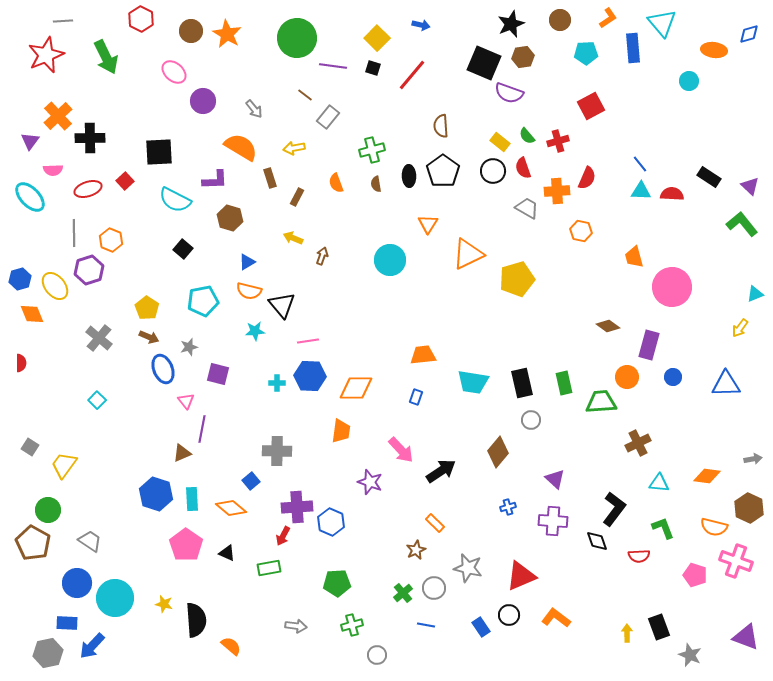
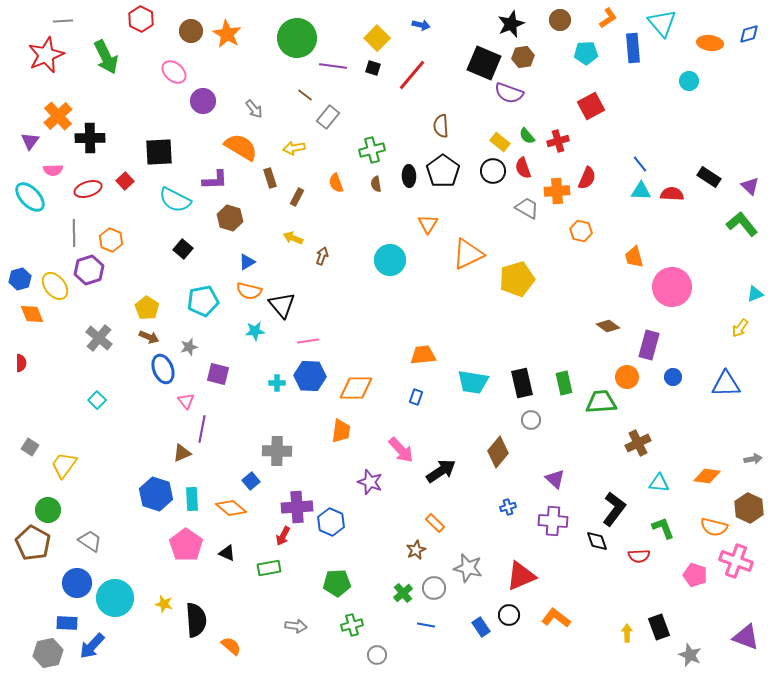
orange ellipse at (714, 50): moved 4 px left, 7 px up
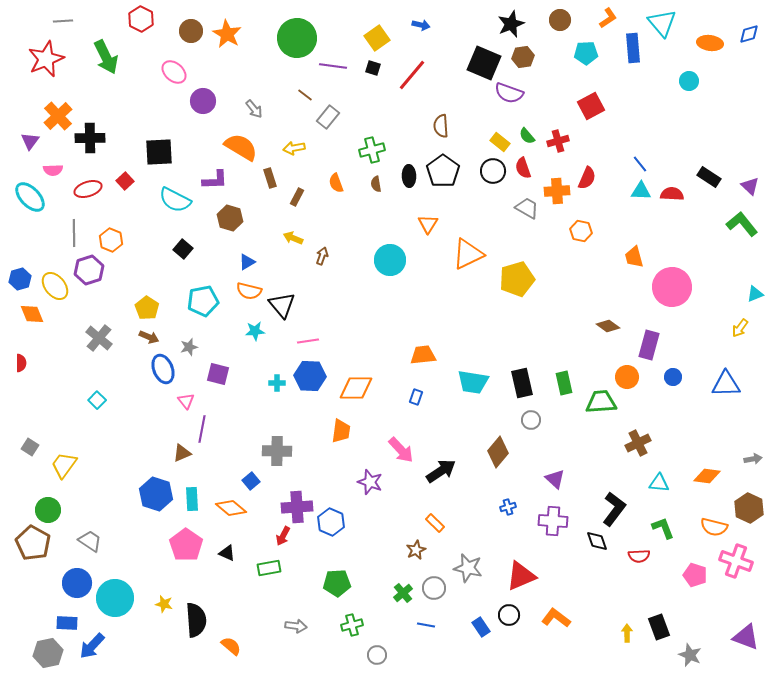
yellow square at (377, 38): rotated 10 degrees clockwise
red star at (46, 55): moved 4 px down
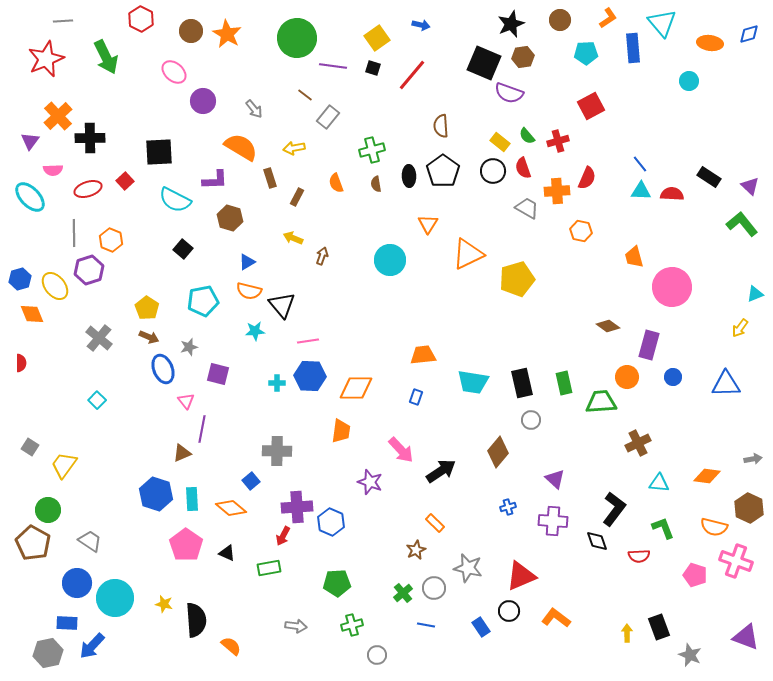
black circle at (509, 615): moved 4 px up
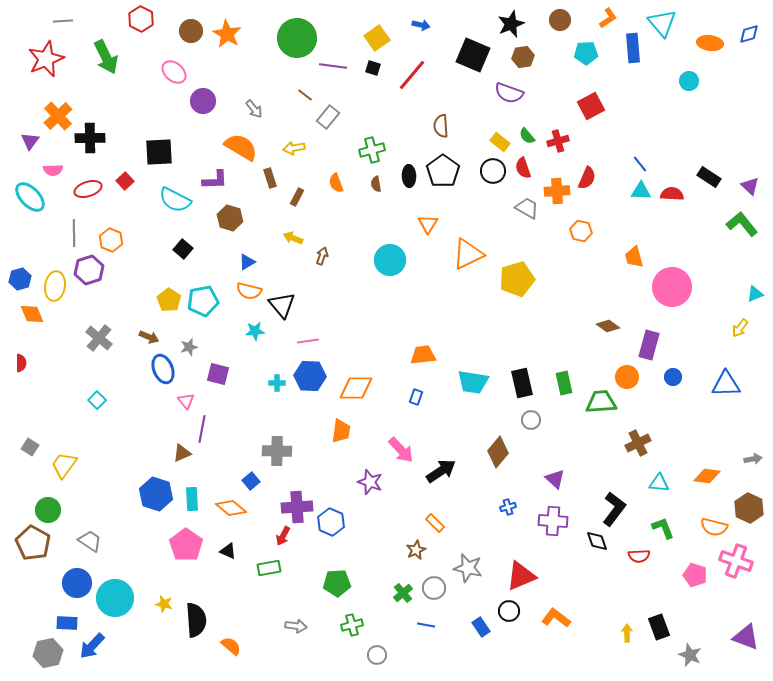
black square at (484, 63): moved 11 px left, 8 px up
yellow ellipse at (55, 286): rotated 48 degrees clockwise
yellow pentagon at (147, 308): moved 22 px right, 8 px up
black triangle at (227, 553): moved 1 px right, 2 px up
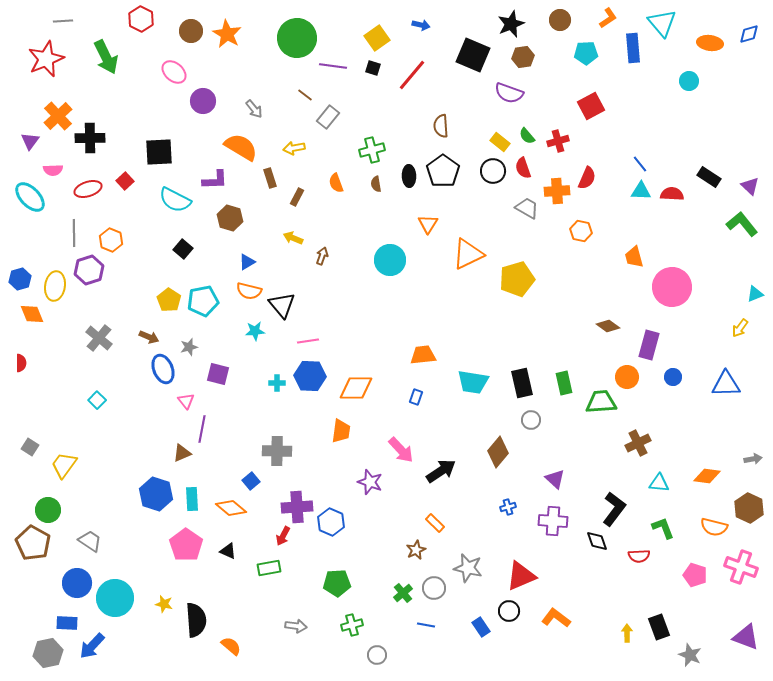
pink cross at (736, 561): moved 5 px right, 6 px down
